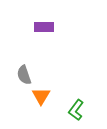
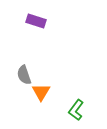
purple rectangle: moved 8 px left, 6 px up; rotated 18 degrees clockwise
orange triangle: moved 4 px up
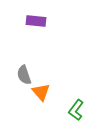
purple rectangle: rotated 12 degrees counterclockwise
orange triangle: rotated 12 degrees counterclockwise
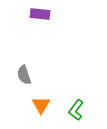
purple rectangle: moved 4 px right, 7 px up
orange triangle: moved 13 px down; rotated 12 degrees clockwise
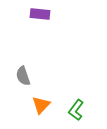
gray semicircle: moved 1 px left, 1 px down
orange triangle: rotated 12 degrees clockwise
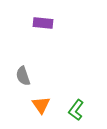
purple rectangle: moved 3 px right, 9 px down
orange triangle: rotated 18 degrees counterclockwise
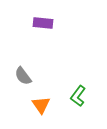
gray semicircle: rotated 18 degrees counterclockwise
green L-shape: moved 2 px right, 14 px up
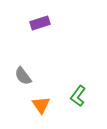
purple rectangle: moved 3 px left; rotated 24 degrees counterclockwise
